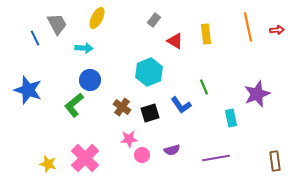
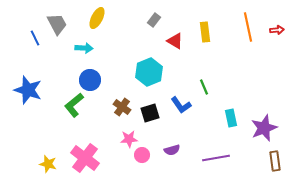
yellow rectangle: moved 1 px left, 2 px up
purple star: moved 7 px right, 34 px down
pink cross: rotated 8 degrees counterclockwise
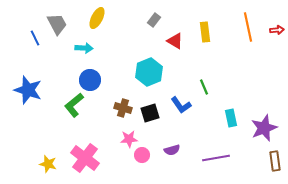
brown cross: moved 1 px right, 1 px down; rotated 18 degrees counterclockwise
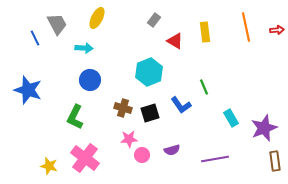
orange line: moved 2 px left
green L-shape: moved 1 px right, 12 px down; rotated 25 degrees counterclockwise
cyan rectangle: rotated 18 degrees counterclockwise
purple line: moved 1 px left, 1 px down
yellow star: moved 1 px right, 2 px down
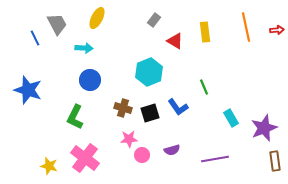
blue L-shape: moved 3 px left, 2 px down
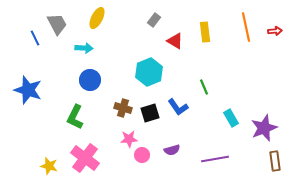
red arrow: moved 2 px left, 1 px down
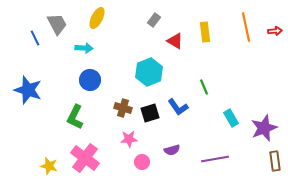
pink circle: moved 7 px down
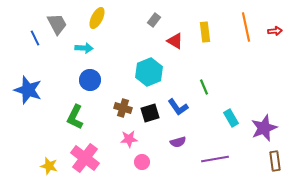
purple semicircle: moved 6 px right, 8 px up
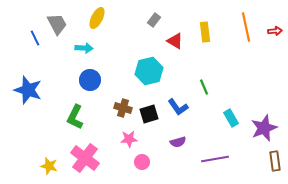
cyan hexagon: moved 1 px up; rotated 8 degrees clockwise
black square: moved 1 px left, 1 px down
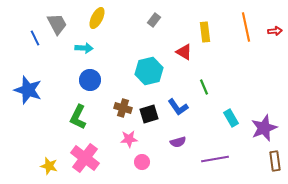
red triangle: moved 9 px right, 11 px down
green L-shape: moved 3 px right
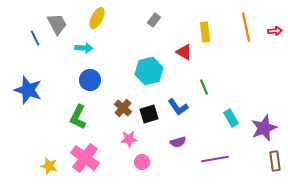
brown cross: rotated 24 degrees clockwise
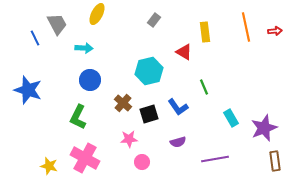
yellow ellipse: moved 4 px up
brown cross: moved 5 px up
pink cross: rotated 8 degrees counterclockwise
